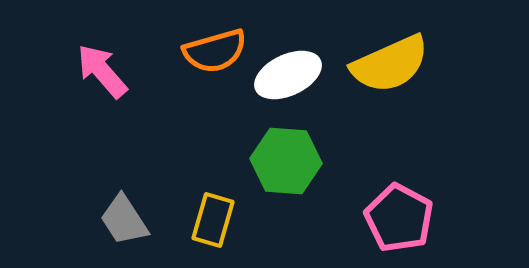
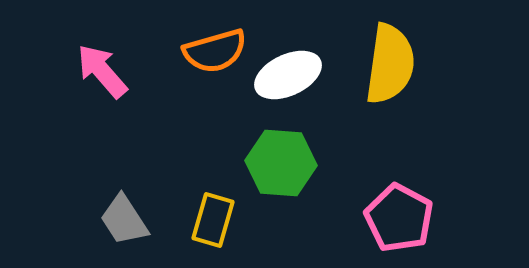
yellow semicircle: rotated 58 degrees counterclockwise
green hexagon: moved 5 px left, 2 px down
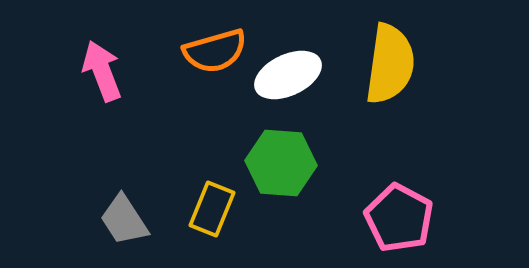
pink arrow: rotated 20 degrees clockwise
yellow rectangle: moved 1 px left, 11 px up; rotated 6 degrees clockwise
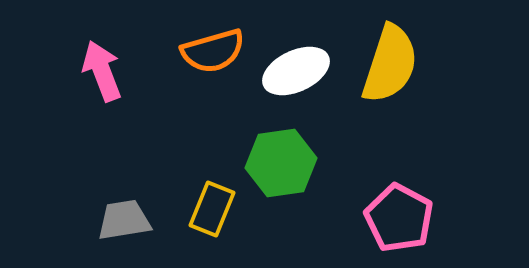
orange semicircle: moved 2 px left
yellow semicircle: rotated 10 degrees clockwise
white ellipse: moved 8 px right, 4 px up
green hexagon: rotated 12 degrees counterclockwise
gray trapezoid: rotated 114 degrees clockwise
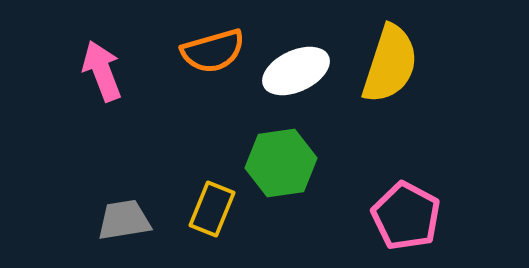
pink pentagon: moved 7 px right, 2 px up
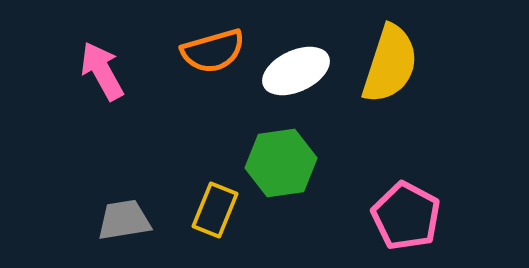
pink arrow: rotated 8 degrees counterclockwise
yellow rectangle: moved 3 px right, 1 px down
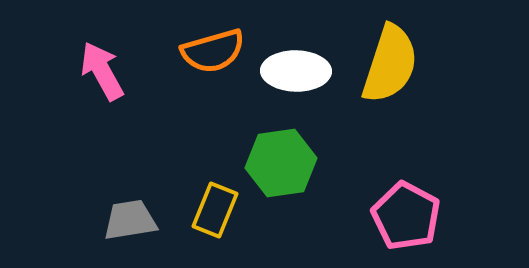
white ellipse: rotated 26 degrees clockwise
gray trapezoid: moved 6 px right
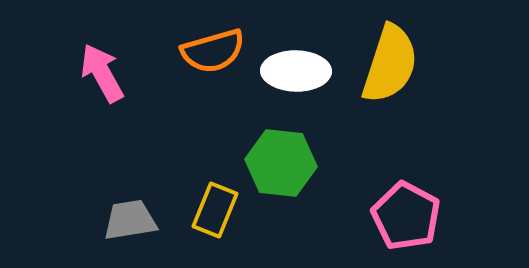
pink arrow: moved 2 px down
green hexagon: rotated 14 degrees clockwise
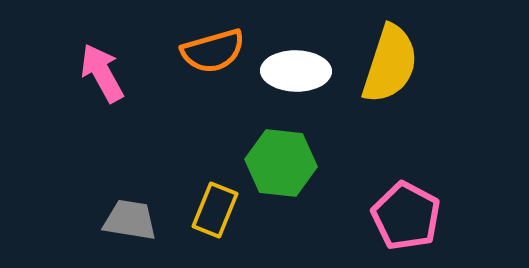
gray trapezoid: rotated 18 degrees clockwise
